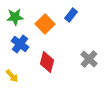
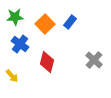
blue rectangle: moved 1 px left, 7 px down
gray cross: moved 5 px right, 1 px down
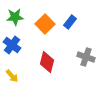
blue cross: moved 8 px left, 1 px down
gray cross: moved 8 px left, 3 px up; rotated 24 degrees counterclockwise
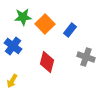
green star: moved 8 px right
blue rectangle: moved 8 px down
blue cross: moved 1 px right, 1 px down
yellow arrow: moved 5 px down; rotated 72 degrees clockwise
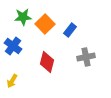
gray cross: rotated 30 degrees counterclockwise
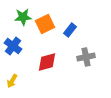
orange square: rotated 18 degrees clockwise
red diamond: rotated 60 degrees clockwise
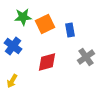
blue rectangle: rotated 48 degrees counterclockwise
gray cross: rotated 24 degrees counterclockwise
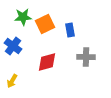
gray cross: rotated 36 degrees clockwise
